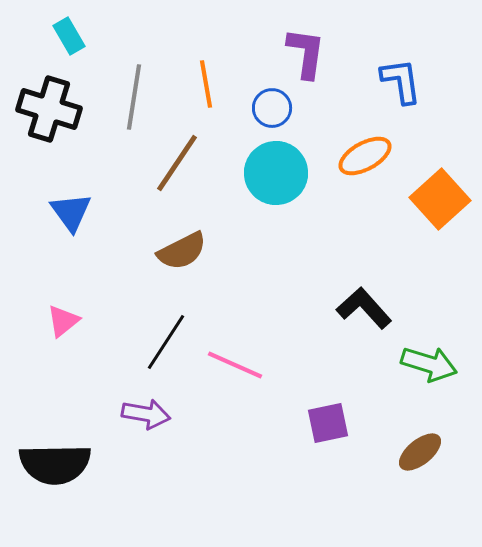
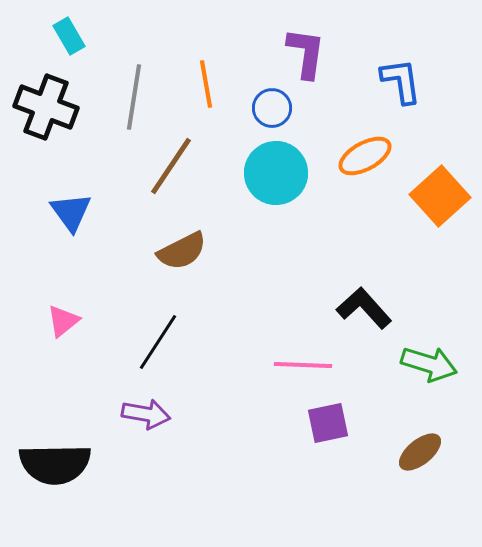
black cross: moved 3 px left, 2 px up; rotated 4 degrees clockwise
brown line: moved 6 px left, 3 px down
orange square: moved 3 px up
black line: moved 8 px left
pink line: moved 68 px right; rotated 22 degrees counterclockwise
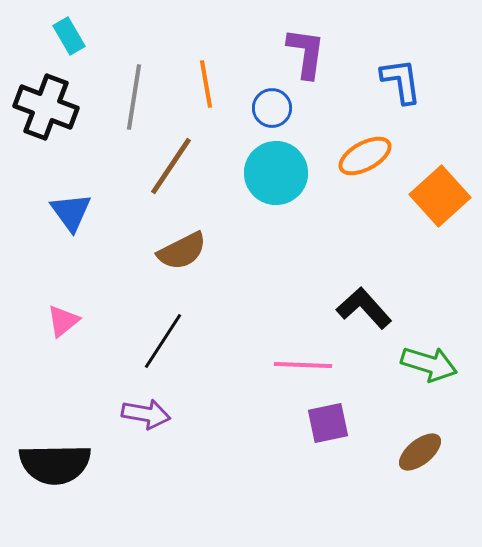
black line: moved 5 px right, 1 px up
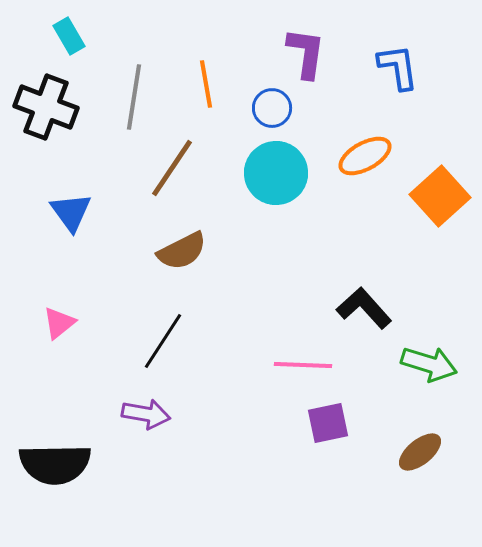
blue L-shape: moved 3 px left, 14 px up
brown line: moved 1 px right, 2 px down
pink triangle: moved 4 px left, 2 px down
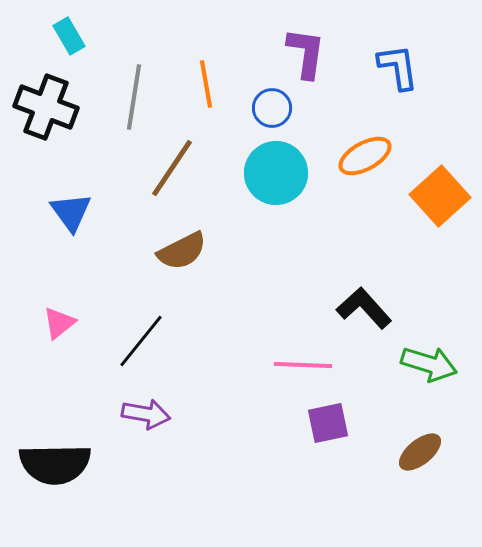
black line: moved 22 px left; rotated 6 degrees clockwise
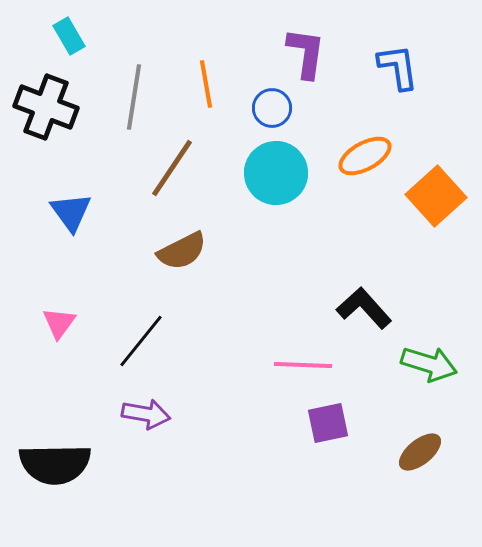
orange square: moved 4 px left
pink triangle: rotated 15 degrees counterclockwise
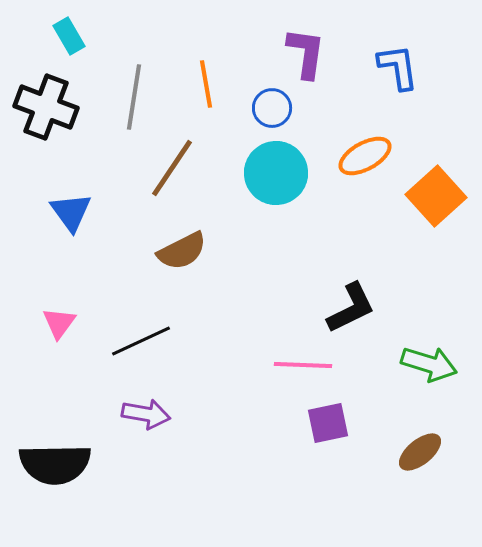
black L-shape: moved 13 px left; rotated 106 degrees clockwise
black line: rotated 26 degrees clockwise
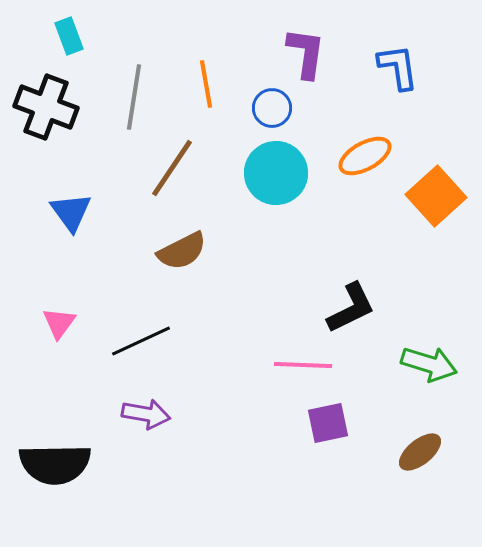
cyan rectangle: rotated 9 degrees clockwise
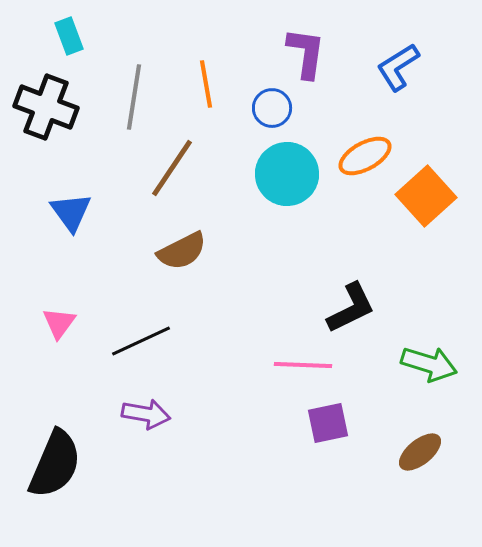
blue L-shape: rotated 114 degrees counterclockwise
cyan circle: moved 11 px right, 1 px down
orange square: moved 10 px left
black semicircle: rotated 66 degrees counterclockwise
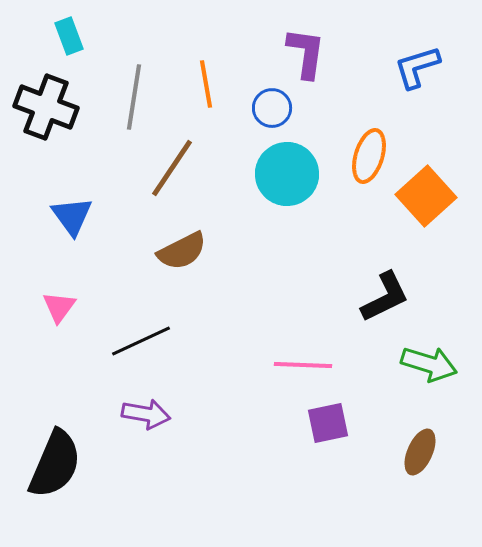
blue L-shape: moved 19 px right; rotated 15 degrees clockwise
orange ellipse: moved 4 px right; rotated 44 degrees counterclockwise
blue triangle: moved 1 px right, 4 px down
black L-shape: moved 34 px right, 11 px up
pink triangle: moved 16 px up
brown ellipse: rotated 27 degrees counterclockwise
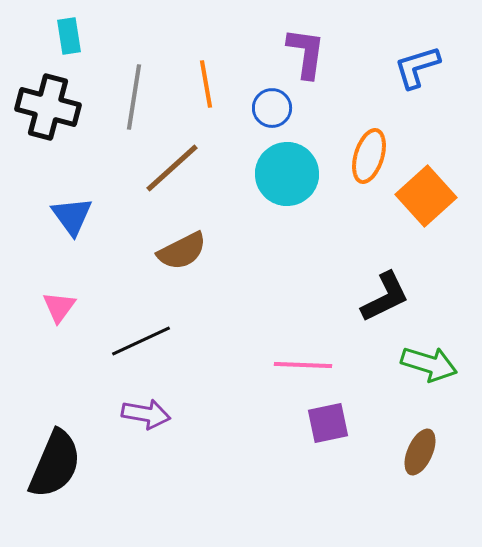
cyan rectangle: rotated 12 degrees clockwise
black cross: moved 2 px right; rotated 6 degrees counterclockwise
brown line: rotated 14 degrees clockwise
